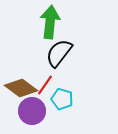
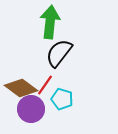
purple circle: moved 1 px left, 2 px up
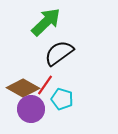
green arrow: moved 4 px left; rotated 40 degrees clockwise
black semicircle: rotated 16 degrees clockwise
brown diamond: moved 2 px right; rotated 8 degrees counterclockwise
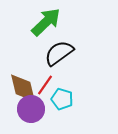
brown diamond: rotated 48 degrees clockwise
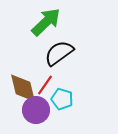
purple circle: moved 5 px right, 1 px down
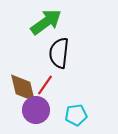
green arrow: rotated 8 degrees clockwise
black semicircle: rotated 48 degrees counterclockwise
cyan pentagon: moved 14 px right, 16 px down; rotated 25 degrees counterclockwise
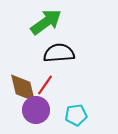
black semicircle: rotated 80 degrees clockwise
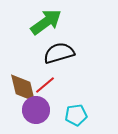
black semicircle: rotated 12 degrees counterclockwise
red line: rotated 15 degrees clockwise
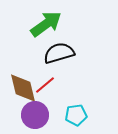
green arrow: moved 2 px down
purple circle: moved 1 px left, 5 px down
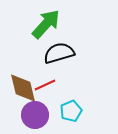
green arrow: rotated 12 degrees counterclockwise
red line: rotated 15 degrees clockwise
cyan pentagon: moved 5 px left, 4 px up; rotated 15 degrees counterclockwise
